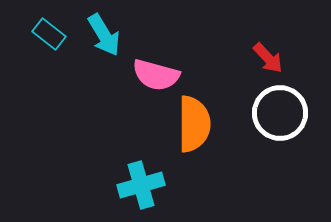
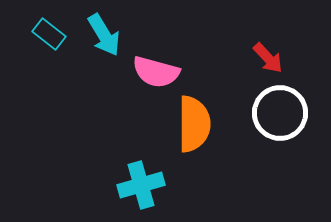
pink semicircle: moved 3 px up
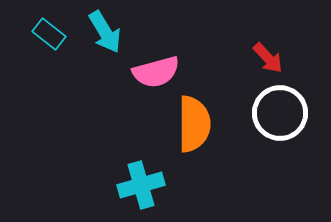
cyan arrow: moved 1 px right, 3 px up
pink semicircle: rotated 30 degrees counterclockwise
